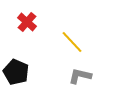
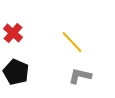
red cross: moved 14 px left, 11 px down
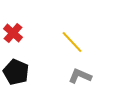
gray L-shape: rotated 10 degrees clockwise
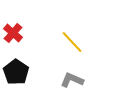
black pentagon: rotated 10 degrees clockwise
gray L-shape: moved 8 px left, 4 px down
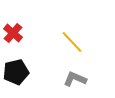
black pentagon: rotated 25 degrees clockwise
gray L-shape: moved 3 px right, 1 px up
